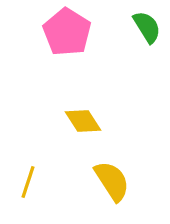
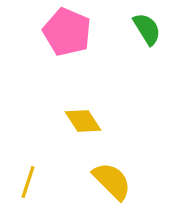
green semicircle: moved 2 px down
pink pentagon: rotated 9 degrees counterclockwise
yellow semicircle: rotated 12 degrees counterclockwise
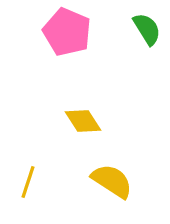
yellow semicircle: rotated 12 degrees counterclockwise
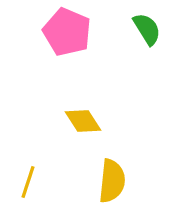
yellow semicircle: rotated 63 degrees clockwise
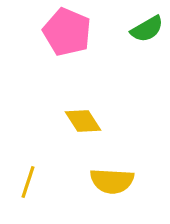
green semicircle: rotated 92 degrees clockwise
yellow semicircle: rotated 87 degrees clockwise
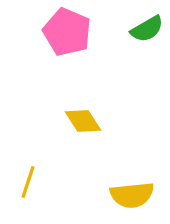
yellow semicircle: moved 20 px right, 14 px down; rotated 9 degrees counterclockwise
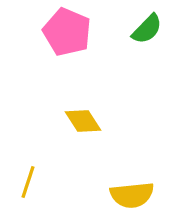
green semicircle: rotated 16 degrees counterclockwise
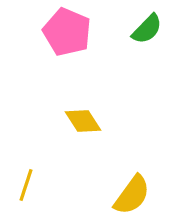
yellow line: moved 2 px left, 3 px down
yellow semicircle: rotated 48 degrees counterclockwise
